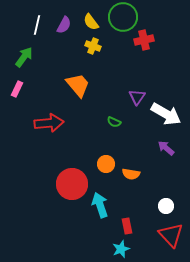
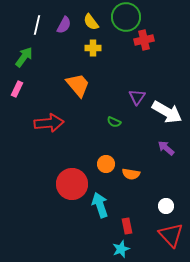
green circle: moved 3 px right
yellow cross: moved 2 px down; rotated 21 degrees counterclockwise
white arrow: moved 1 px right, 2 px up
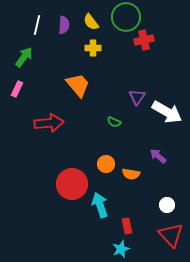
purple semicircle: rotated 24 degrees counterclockwise
purple arrow: moved 8 px left, 8 px down
white circle: moved 1 px right, 1 px up
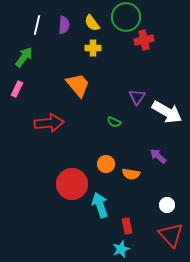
yellow semicircle: moved 1 px right, 1 px down
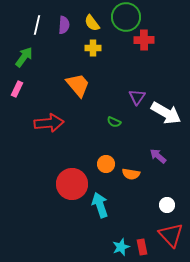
red cross: rotated 12 degrees clockwise
white arrow: moved 1 px left, 1 px down
red rectangle: moved 15 px right, 21 px down
cyan star: moved 2 px up
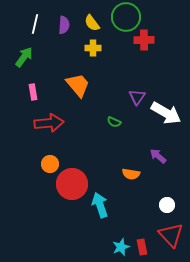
white line: moved 2 px left, 1 px up
pink rectangle: moved 16 px right, 3 px down; rotated 35 degrees counterclockwise
orange circle: moved 56 px left
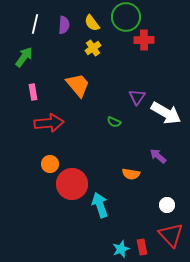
yellow cross: rotated 35 degrees counterclockwise
cyan star: moved 2 px down
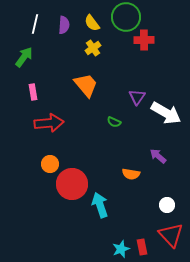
orange trapezoid: moved 8 px right
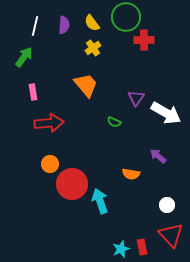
white line: moved 2 px down
purple triangle: moved 1 px left, 1 px down
cyan arrow: moved 4 px up
